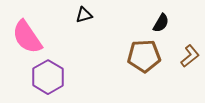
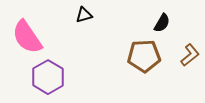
black semicircle: moved 1 px right
brown L-shape: moved 1 px up
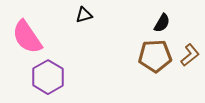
brown pentagon: moved 11 px right
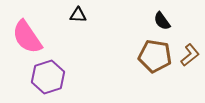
black triangle: moved 6 px left; rotated 18 degrees clockwise
black semicircle: moved 2 px up; rotated 114 degrees clockwise
brown pentagon: rotated 12 degrees clockwise
purple hexagon: rotated 12 degrees clockwise
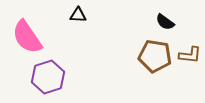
black semicircle: moved 3 px right, 1 px down; rotated 18 degrees counterclockwise
brown L-shape: rotated 45 degrees clockwise
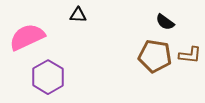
pink semicircle: rotated 99 degrees clockwise
purple hexagon: rotated 12 degrees counterclockwise
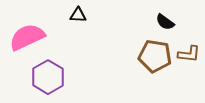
brown L-shape: moved 1 px left, 1 px up
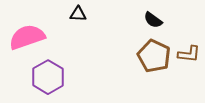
black triangle: moved 1 px up
black semicircle: moved 12 px left, 2 px up
pink semicircle: rotated 6 degrees clockwise
brown pentagon: moved 1 px left; rotated 16 degrees clockwise
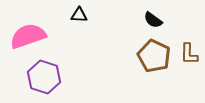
black triangle: moved 1 px right, 1 px down
pink semicircle: moved 1 px right, 1 px up
brown L-shape: rotated 85 degrees clockwise
purple hexagon: moved 4 px left; rotated 12 degrees counterclockwise
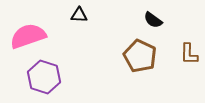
brown pentagon: moved 14 px left
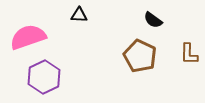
pink semicircle: moved 1 px down
purple hexagon: rotated 16 degrees clockwise
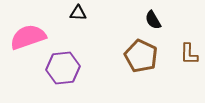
black triangle: moved 1 px left, 2 px up
black semicircle: rotated 24 degrees clockwise
brown pentagon: moved 1 px right
purple hexagon: moved 19 px right, 9 px up; rotated 20 degrees clockwise
